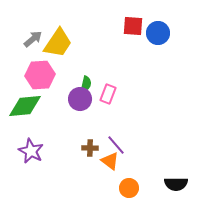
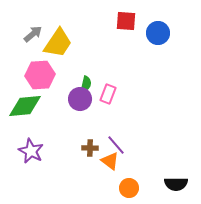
red square: moved 7 px left, 5 px up
gray arrow: moved 5 px up
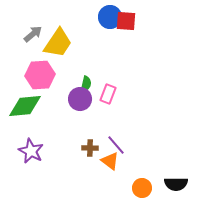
blue circle: moved 48 px left, 16 px up
orange circle: moved 13 px right
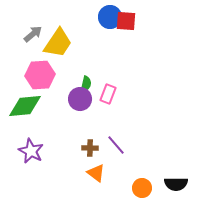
orange triangle: moved 14 px left, 12 px down
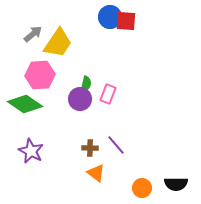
green diamond: moved 2 px up; rotated 40 degrees clockwise
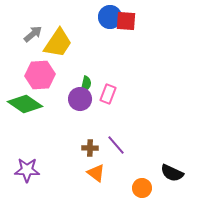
purple star: moved 4 px left, 19 px down; rotated 25 degrees counterclockwise
black semicircle: moved 4 px left, 11 px up; rotated 25 degrees clockwise
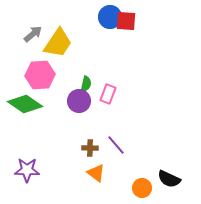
purple circle: moved 1 px left, 2 px down
black semicircle: moved 3 px left, 6 px down
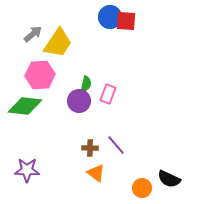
green diamond: moved 2 px down; rotated 28 degrees counterclockwise
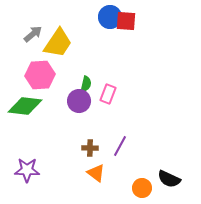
purple line: moved 4 px right, 1 px down; rotated 70 degrees clockwise
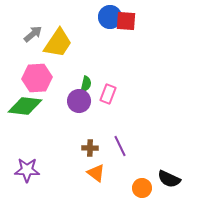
pink hexagon: moved 3 px left, 3 px down
purple line: rotated 55 degrees counterclockwise
